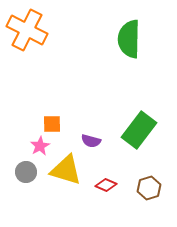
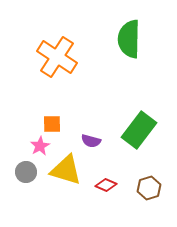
orange cross: moved 30 px right, 27 px down; rotated 6 degrees clockwise
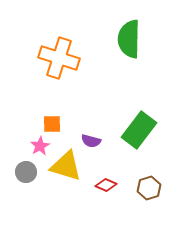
orange cross: moved 2 px right, 1 px down; rotated 15 degrees counterclockwise
yellow triangle: moved 4 px up
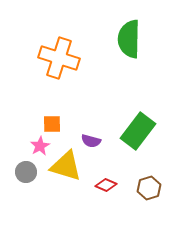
green rectangle: moved 1 px left, 1 px down
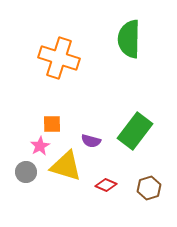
green rectangle: moved 3 px left
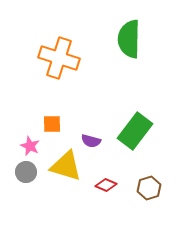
pink star: moved 10 px left; rotated 18 degrees counterclockwise
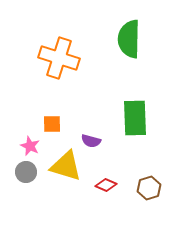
green rectangle: moved 13 px up; rotated 39 degrees counterclockwise
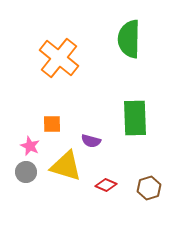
orange cross: rotated 21 degrees clockwise
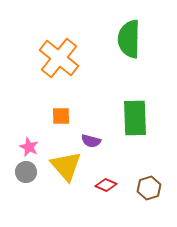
orange square: moved 9 px right, 8 px up
pink star: moved 1 px left, 1 px down
yellow triangle: rotated 32 degrees clockwise
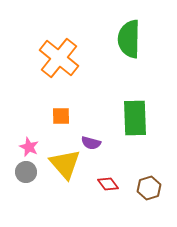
purple semicircle: moved 2 px down
yellow triangle: moved 1 px left, 2 px up
red diamond: moved 2 px right, 1 px up; rotated 30 degrees clockwise
